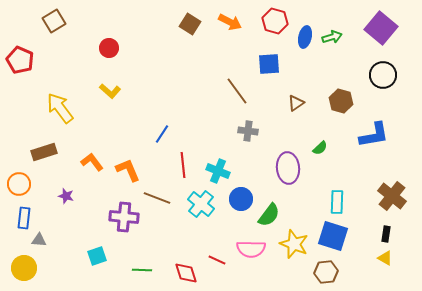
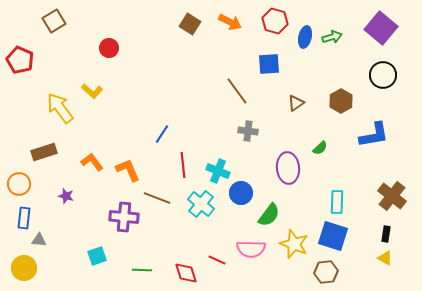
yellow L-shape at (110, 91): moved 18 px left
brown hexagon at (341, 101): rotated 15 degrees clockwise
blue circle at (241, 199): moved 6 px up
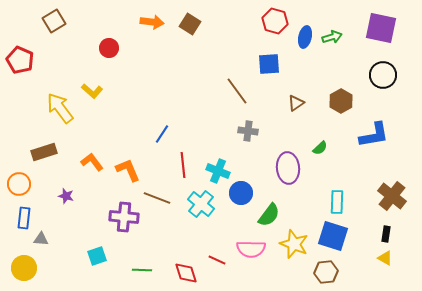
orange arrow at (230, 22): moved 78 px left; rotated 20 degrees counterclockwise
purple square at (381, 28): rotated 28 degrees counterclockwise
gray triangle at (39, 240): moved 2 px right, 1 px up
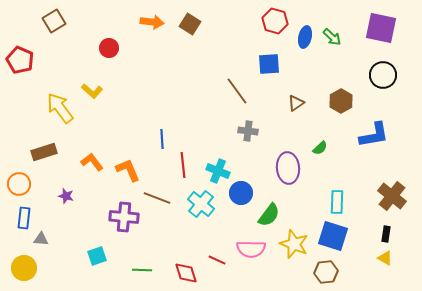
green arrow at (332, 37): rotated 60 degrees clockwise
blue line at (162, 134): moved 5 px down; rotated 36 degrees counterclockwise
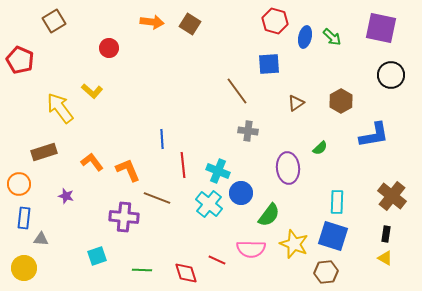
black circle at (383, 75): moved 8 px right
cyan cross at (201, 204): moved 8 px right
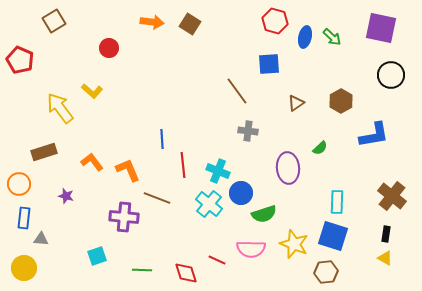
green semicircle at (269, 215): moved 5 px left, 1 px up; rotated 35 degrees clockwise
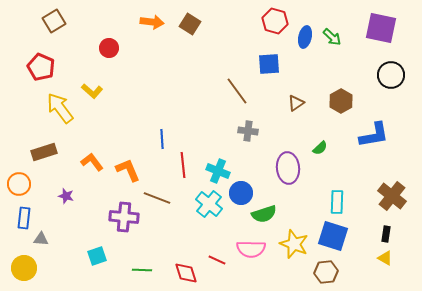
red pentagon at (20, 60): moved 21 px right, 7 px down
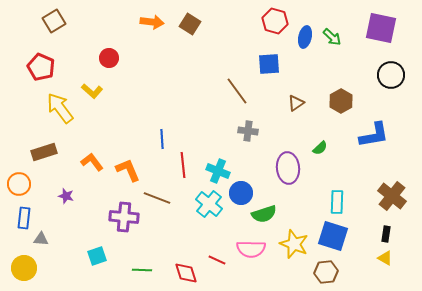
red circle at (109, 48): moved 10 px down
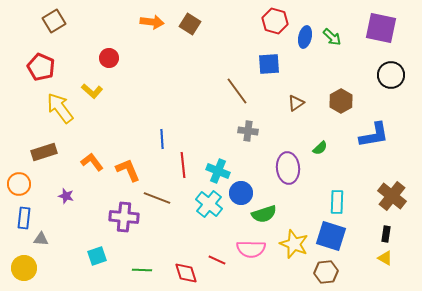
blue square at (333, 236): moved 2 px left
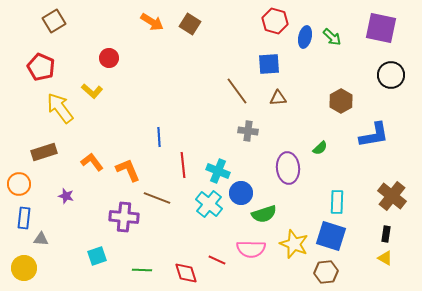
orange arrow at (152, 22): rotated 25 degrees clockwise
brown triangle at (296, 103): moved 18 px left, 5 px up; rotated 30 degrees clockwise
blue line at (162, 139): moved 3 px left, 2 px up
